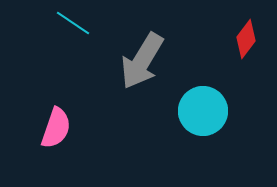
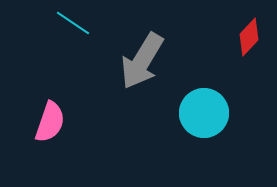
red diamond: moved 3 px right, 2 px up; rotated 6 degrees clockwise
cyan circle: moved 1 px right, 2 px down
pink semicircle: moved 6 px left, 6 px up
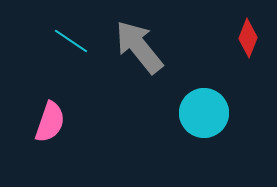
cyan line: moved 2 px left, 18 px down
red diamond: moved 1 px left, 1 px down; rotated 21 degrees counterclockwise
gray arrow: moved 3 px left, 14 px up; rotated 110 degrees clockwise
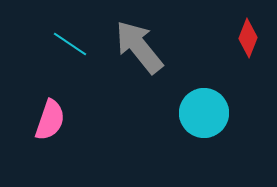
cyan line: moved 1 px left, 3 px down
pink semicircle: moved 2 px up
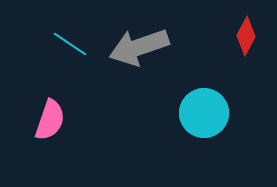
red diamond: moved 2 px left, 2 px up; rotated 6 degrees clockwise
gray arrow: rotated 70 degrees counterclockwise
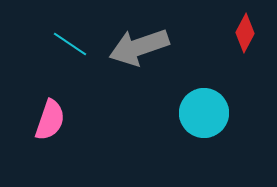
red diamond: moved 1 px left, 3 px up
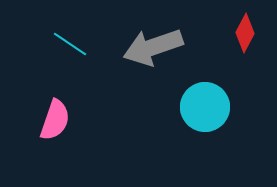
gray arrow: moved 14 px right
cyan circle: moved 1 px right, 6 px up
pink semicircle: moved 5 px right
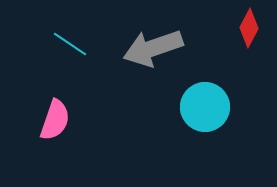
red diamond: moved 4 px right, 5 px up
gray arrow: moved 1 px down
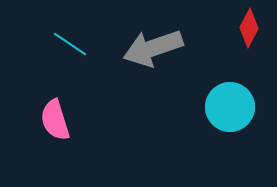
cyan circle: moved 25 px right
pink semicircle: rotated 144 degrees clockwise
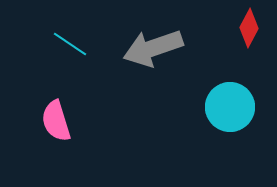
pink semicircle: moved 1 px right, 1 px down
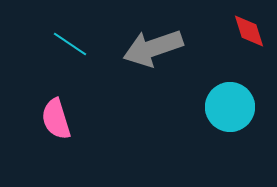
red diamond: moved 3 px down; rotated 45 degrees counterclockwise
pink semicircle: moved 2 px up
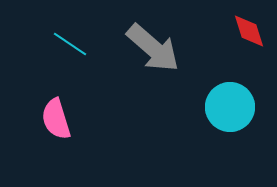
gray arrow: rotated 120 degrees counterclockwise
